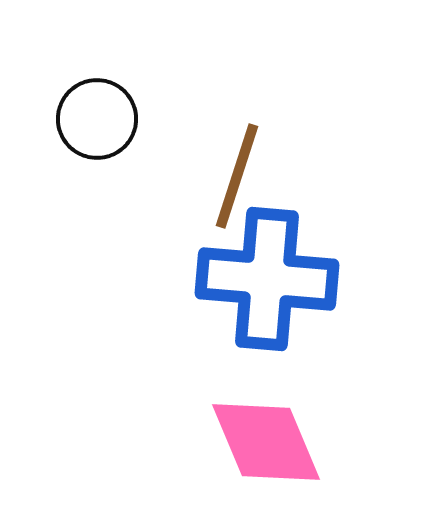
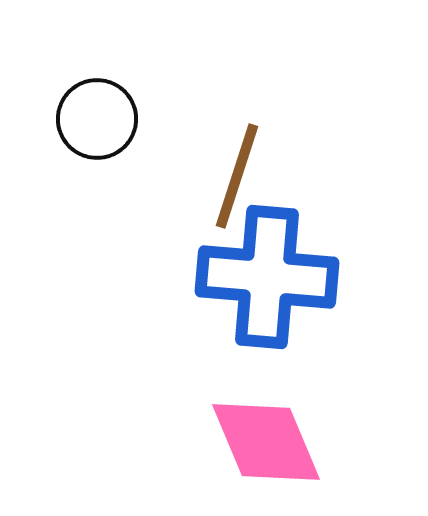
blue cross: moved 2 px up
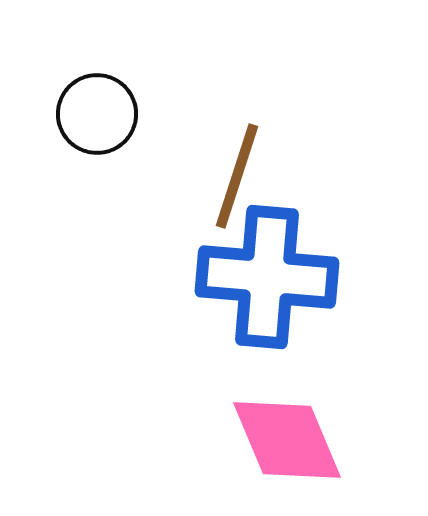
black circle: moved 5 px up
pink diamond: moved 21 px right, 2 px up
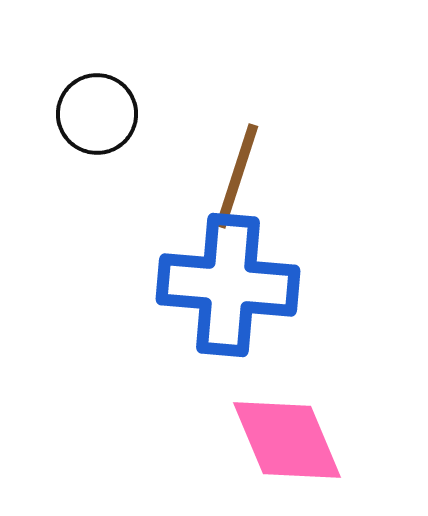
blue cross: moved 39 px left, 8 px down
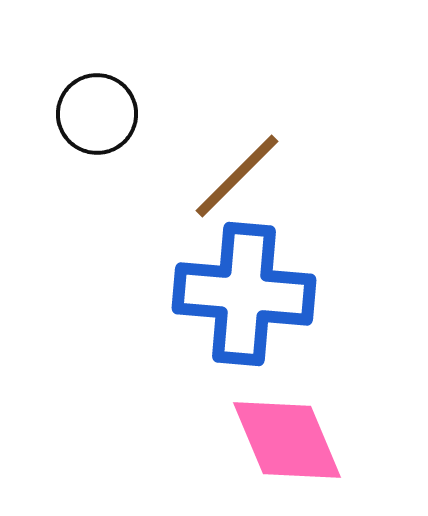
brown line: rotated 27 degrees clockwise
blue cross: moved 16 px right, 9 px down
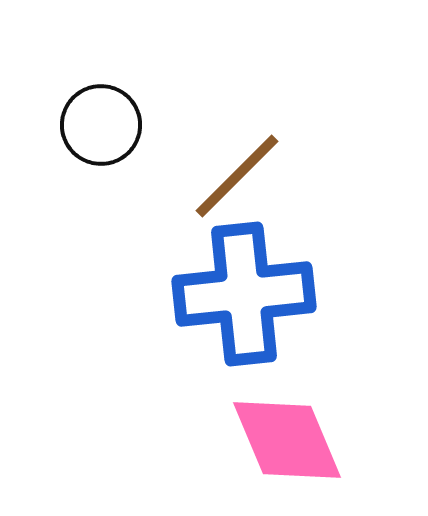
black circle: moved 4 px right, 11 px down
blue cross: rotated 11 degrees counterclockwise
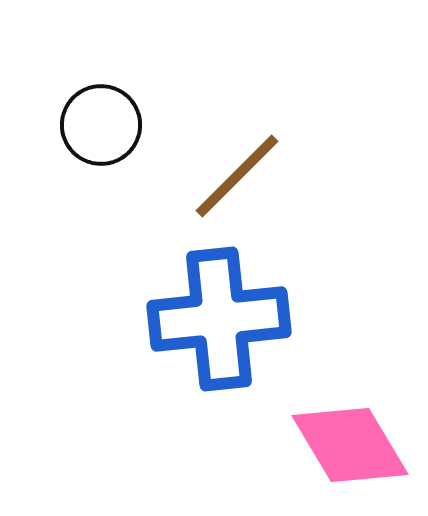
blue cross: moved 25 px left, 25 px down
pink diamond: moved 63 px right, 5 px down; rotated 8 degrees counterclockwise
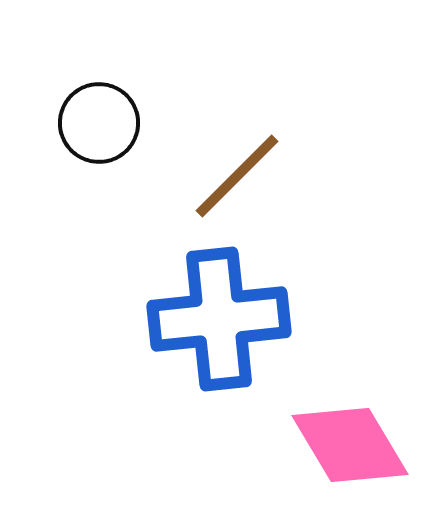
black circle: moved 2 px left, 2 px up
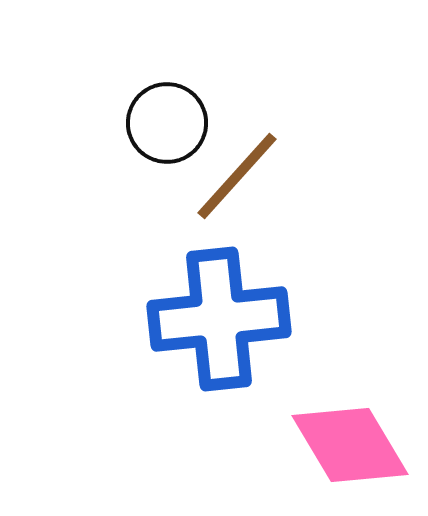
black circle: moved 68 px right
brown line: rotated 3 degrees counterclockwise
